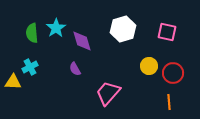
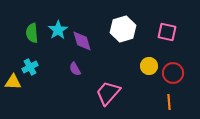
cyan star: moved 2 px right, 2 px down
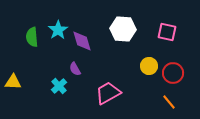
white hexagon: rotated 20 degrees clockwise
green semicircle: moved 4 px down
cyan cross: moved 29 px right, 19 px down; rotated 14 degrees counterclockwise
pink trapezoid: rotated 20 degrees clockwise
orange line: rotated 35 degrees counterclockwise
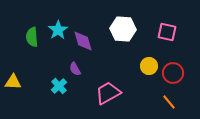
purple diamond: moved 1 px right
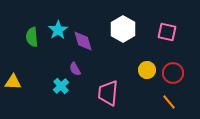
white hexagon: rotated 25 degrees clockwise
yellow circle: moved 2 px left, 4 px down
cyan cross: moved 2 px right
pink trapezoid: rotated 56 degrees counterclockwise
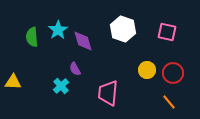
white hexagon: rotated 10 degrees counterclockwise
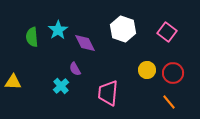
pink square: rotated 24 degrees clockwise
purple diamond: moved 2 px right, 2 px down; rotated 10 degrees counterclockwise
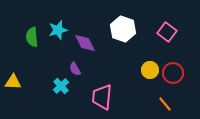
cyan star: rotated 18 degrees clockwise
yellow circle: moved 3 px right
pink trapezoid: moved 6 px left, 4 px down
orange line: moved 4 px left, 2 px down
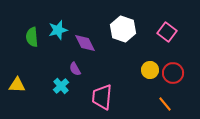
yellow triangle: moved 4 px right, 3 px down
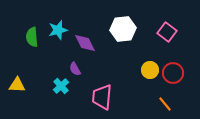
white hexagon: rotated 25 degrees counterclockwise
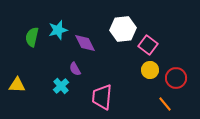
pink square: moved 19 px left, 13 px down
green semicircle: rotated 18 degrees clockwise
red circle: moved 3 px right, 5 px down
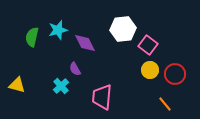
red circle: moved 1 px left, 4 px up
yellow triangle: rotated 12 degrees clockwise
